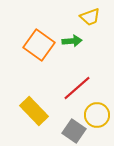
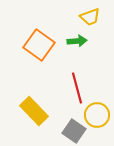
green arrow: moved 5 px right
red line: rotated 64 degrees counterclockwise
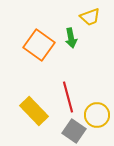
green arrow: moved 6 px left, 3 px up; rotated 84 degrees clockwise
red line: moved 9 px left, 9 px down
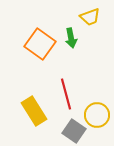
orange square: moved 1 px right, 1 px up
red line: moved 2 px left, 3 px up
yellow rectangle: rotated 12 degrees clockwise
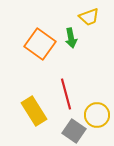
yellow trapezoid: moved 1 px left
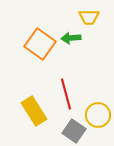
yellow trapezoid: rotated 20 degrees clockwise
green arrow: rotated 96 degrees clockwise
yellow circle: moved 1 px right
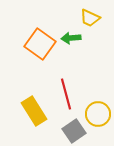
yellow trapezoid: moved 1 px right, 1 px down; rotated 25 degrees clockwise
yellow circle: moved 1 px up
gray square: rotated 20 degrees clockwise
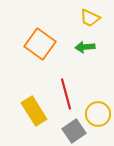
green arrow: moved 14 px right, 9 px down
